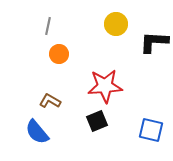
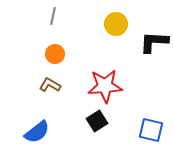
gray line: moved 5 px right, 10 px up
orange circle: moved 4 px left
brown L-shape: moved 16 px up
black square: rotated 10 degrees counterclockwise
blue semicircle: rotated 88 degrees counterclockwise
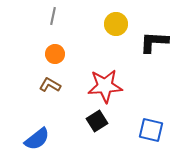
blue semicircle: moved 7 px down
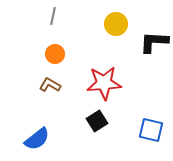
red star: moved 1 px left, 3 px up
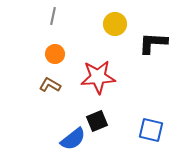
yellow circle: moved 1 px left
black L-shape: moved 1 px left, 1 px down
red star: moved 6 px left, 6 px up
black square: rotated 10 degrees clockwise
blue semicircle: moved 36 px right
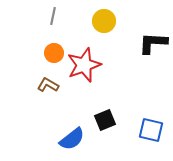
yellow circle: moved 11 px left, 3 px up
orange circle: moved 1 px left, 1 px up
red star: moved 14 px left, 12 px up; rotated 16 degrees counterclockwise
brown L-shape: moved 2 px left
black square: moved 8 px right, 1 px up
blue semicircle: moved 1 px left
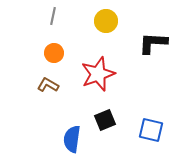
yellow circle: moved 2 px right
red star: moved 14 px right, 9 px down
blue semicircle: rotated 136 degrees clockwise
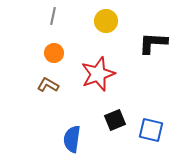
black square: moved 10 px right
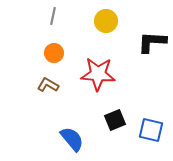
black L-shape: moved 1 px left, 1 px up
red star: rotated 24 degrees clockwise
blue semicircle: rotated 132 degrees clockwise
